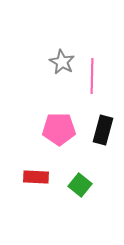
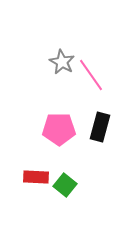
pink line: moved 1 px left, 1 px up; rotated 36 degrees counterclockwise
black rectangle: moved 3 px left, 3 px up
green square: moved 15 px left
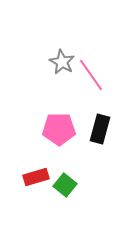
black rectangle: moved 2 px down
red rectangle: rotated 20 degrees counterclockwise
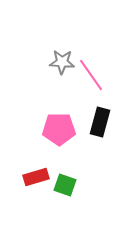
gray star: rotated 25 degrees counterclockwise
black rectangle: moved 7 px up
green square: rotated 20 degrees counterclockwise
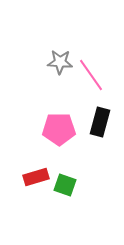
gray star: moved 2 px left
